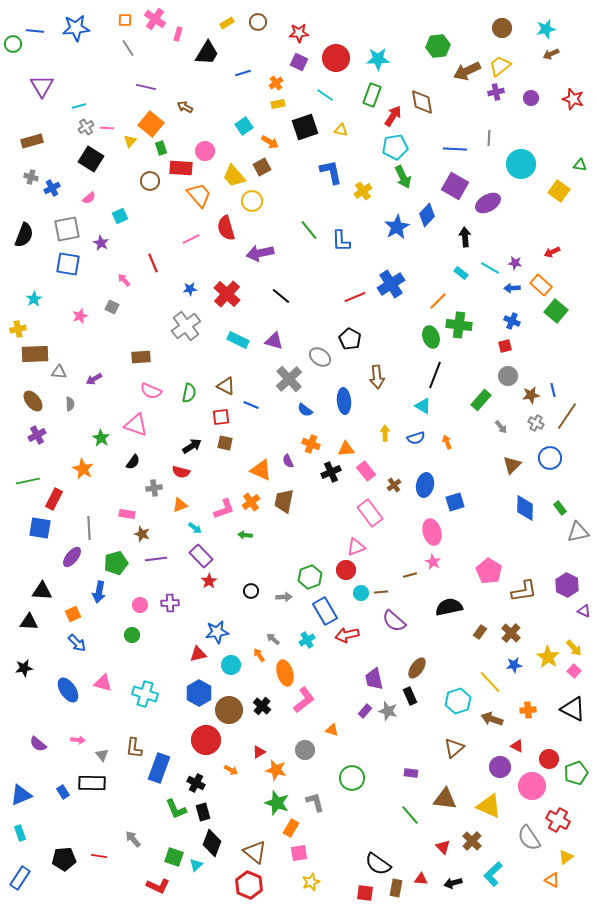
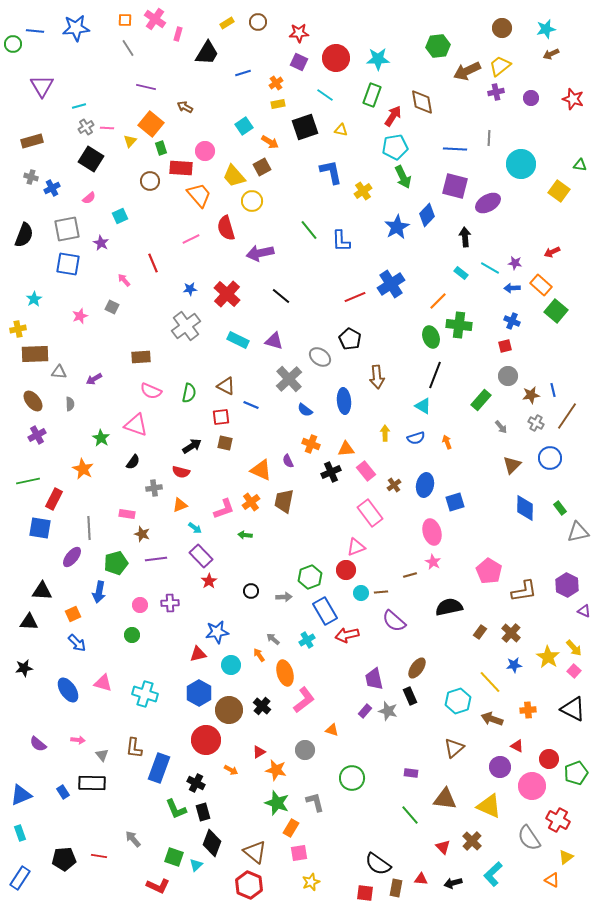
purple square at (455, 186): rotated 16 degrees counterclockwise
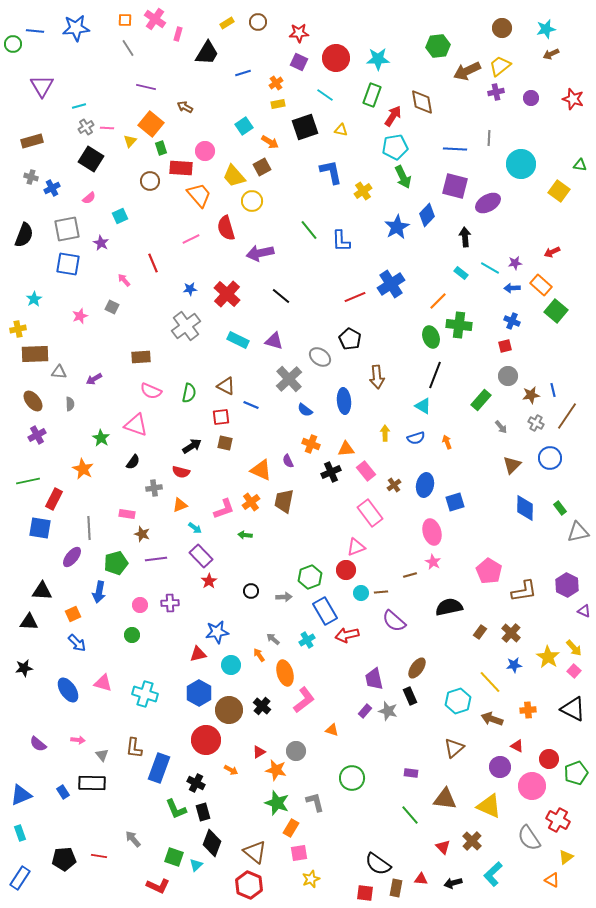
purple star at (515, 263): rotated 16 degrees counterclockwise
gray circle at (305, 750): moved 9 px left, 1 px down
yellow star at (311, 882): moved 3 px up
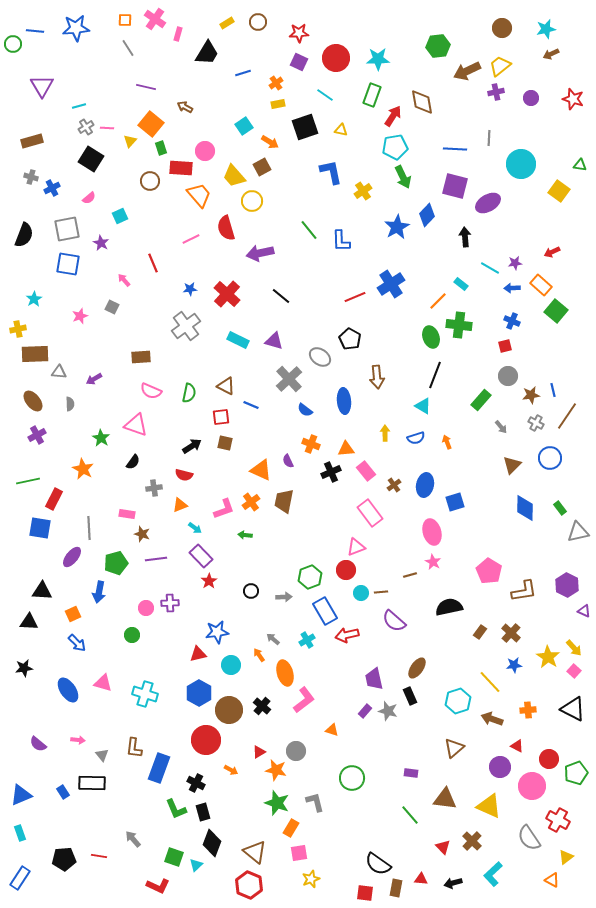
cyan rectangle at (461, 273): moved 11 px down
red semicircle at (181, 472): moved 3 px right, 3 px down
pink circle at (140, 605): moved 6 px right, 3 px down
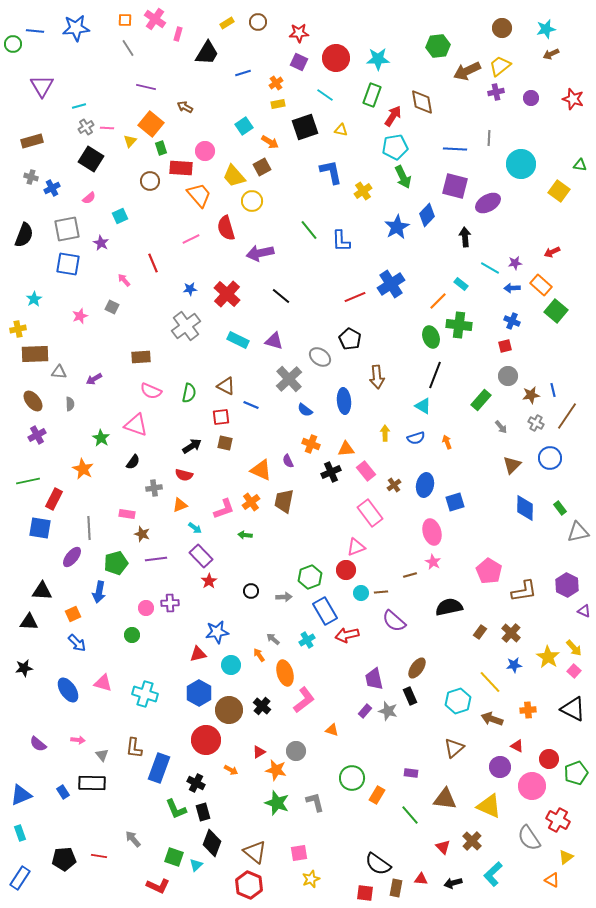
orange rectangle at (291, 828): moved 86 px right, 33 px up
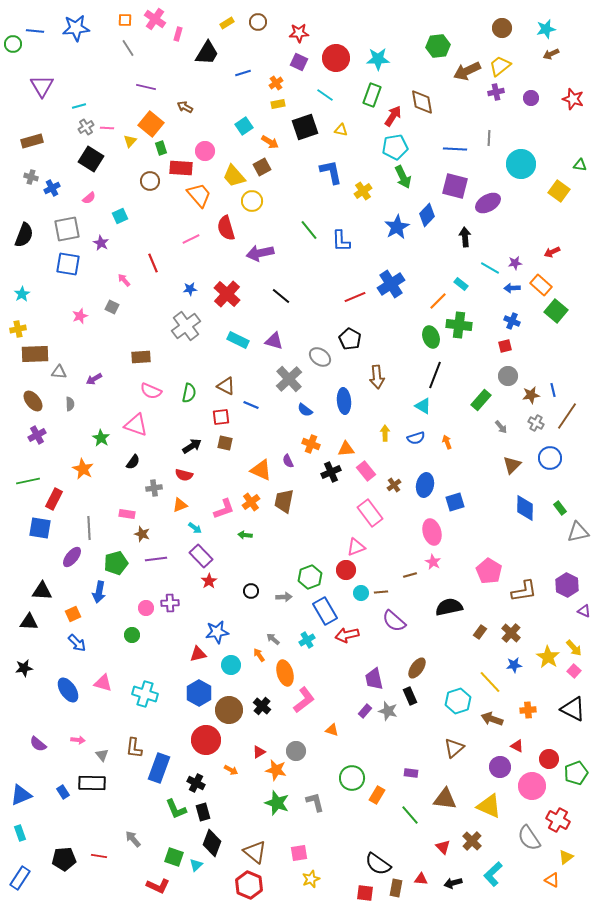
cyan star at (34, 299): moved 12 px left, 5 px up
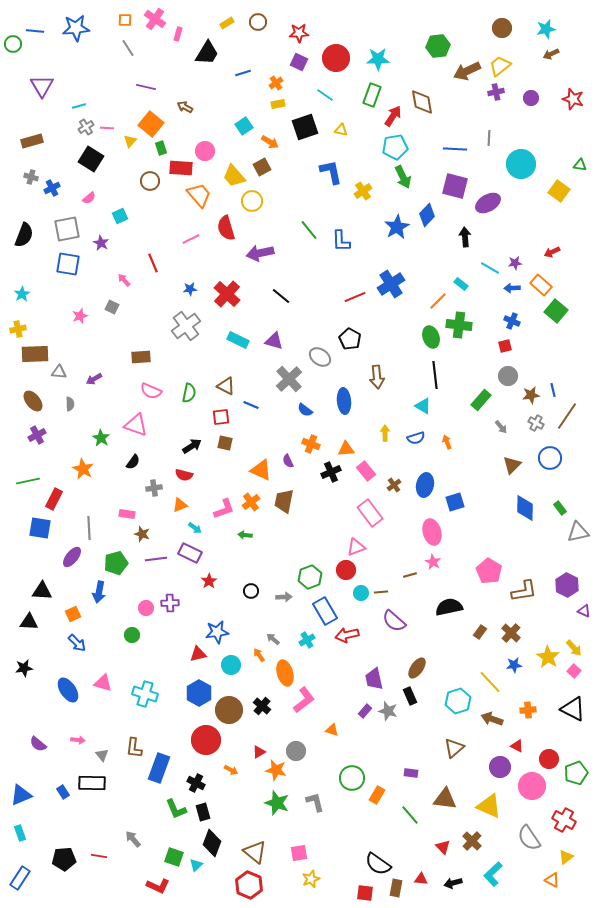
black line at (435, 375): rotated 28 degrees counterclockwise
purple rectangle at (201, 556): moved 11 px left, 3 px up; rotated 20 degrees counterclockwise
red cross at (558, 820): moved 6 px right
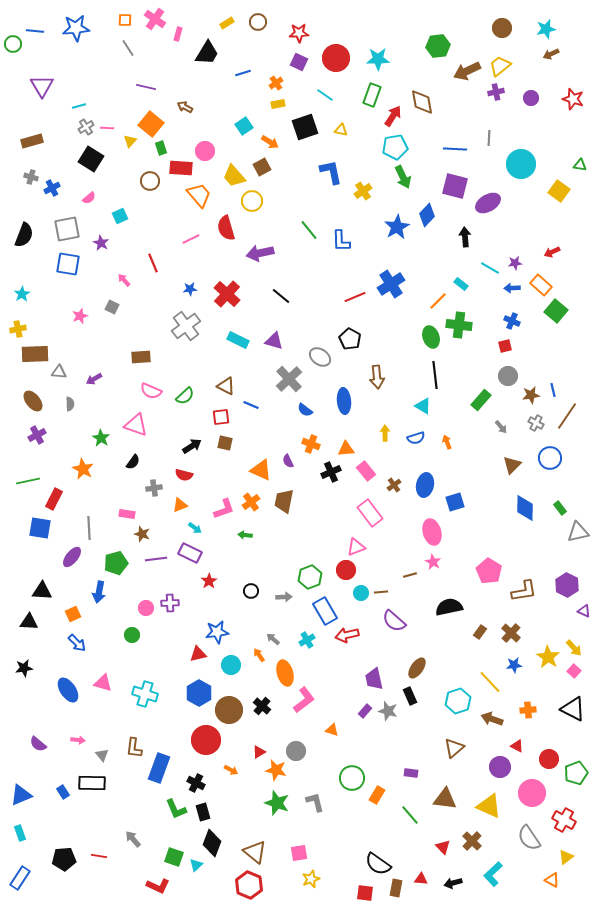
green semicircle at (189, 393): moved 4 px left, 3 px down; rotated 36 degrees clockwise
pink circle at (532, 786): moved 7 px down
